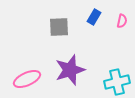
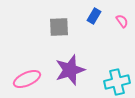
blue rectangle: moved 1 px up
pink semicircle: rotated 48 degrees counterclockwise
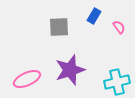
pink semicircle: moved 3 px left, 6 px down
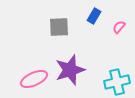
pink semicircle: rotated 104 degrees counterclockwise
pink ellipse: moved 7 px right
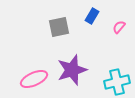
blue rectangle: moved 2 px left
gray square: rotated 10 degrees counterclockwise
purple star: moved 2 px right
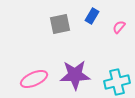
gray square: moved 1 px right, 3 px up
purple star: moved 3 px right, 5 px down; rotated 16 degrees clockwise
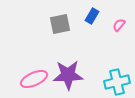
pink semicircle: moved 2 px up
purple star: moved 7 px left
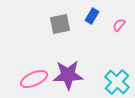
cyan cross: rotated 35 degrees counterclockwise
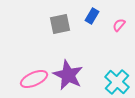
purple star: rotated 28 degrees clockwise
